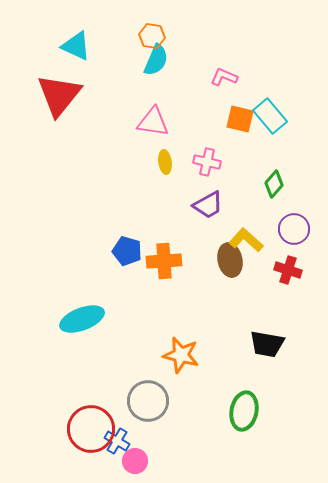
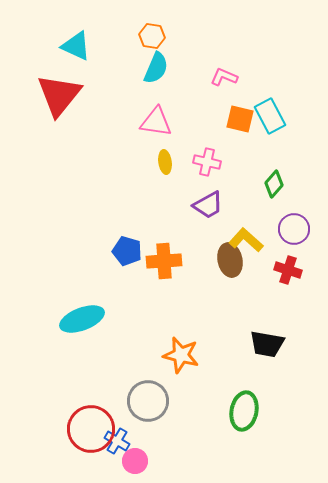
cyan semicircle: moved 8 px down
cyan rectangle: rotated 12 degrees clockwise
pink triangle: moved 3 px right
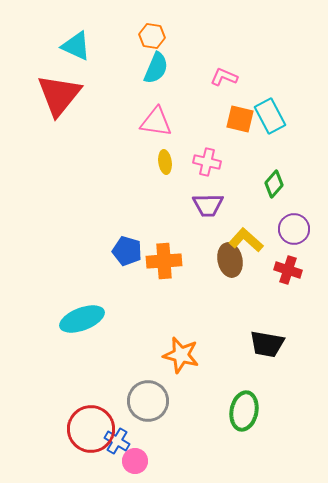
purple trapezoid: rotated 28 degrees clockwise
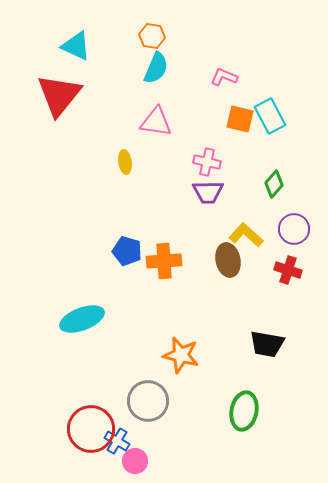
yellow ellipse: moved 40 px left
purple trapezoid: moved 13 px up
yellow L-shape: moved 5 px up
brown ellipse: moved 2 px left
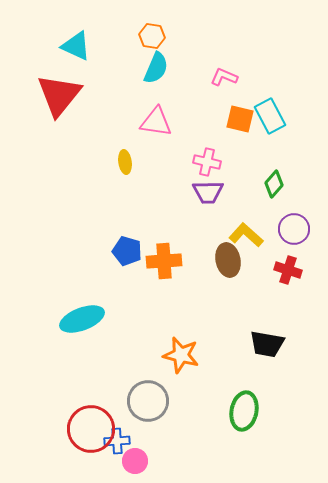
blue cross: rotated 35 degrees counterclockwise
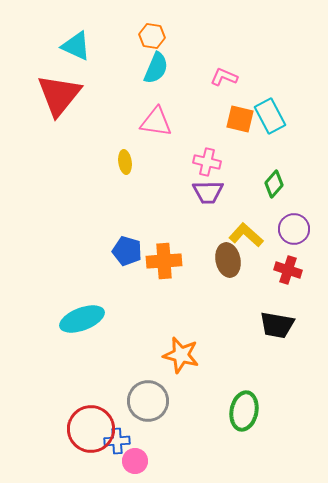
black trapezoid: moved 10 px right, 19 px up
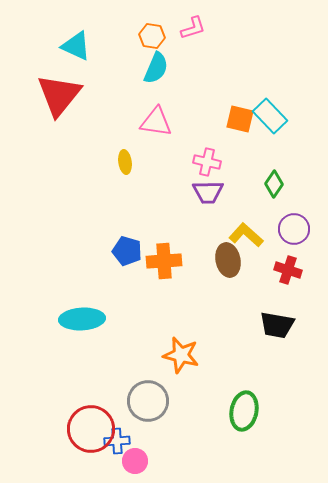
pink L-shape: moved 31 px left, 49 px up; rotated 140 degrees clockwise
cyan rectangle: rotated 16 degrees counterclockwise
green diamond: rotated 8 degrees counterclockwise
cyan ellipse: rotated 18 degrees clockwise
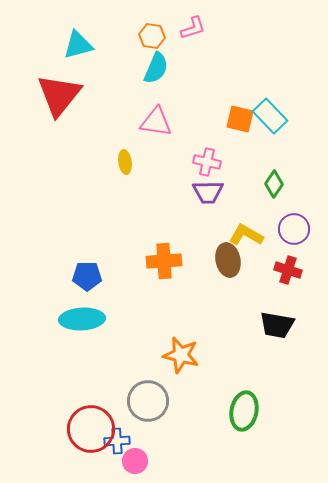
cyan triangle: moved 2 px right, 1 px up; rotated 40 degrees counterclockwise
yellow L-shape: rotated 12 degrees counterclockwise
blue pentagon: moved 40 px left, 25 px down; rotated 16 degrees counterclockwise
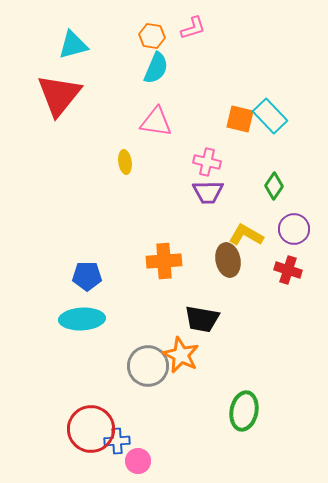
cyan triangle: moved 5 px left
green diamond: moved 2 px down
black trapezoid: moved 75 px left, 6 px up
orange star: rotated 12 degrees clockwise
gray circle: moved 35 px up
pink circle: moved 3 px right
